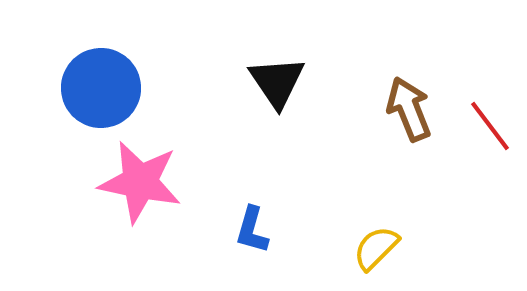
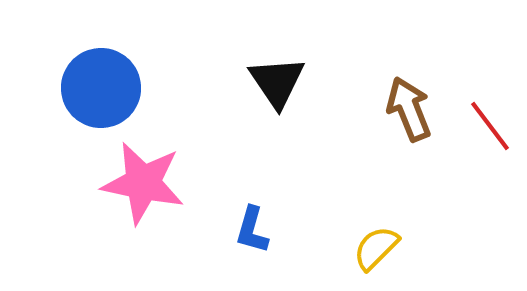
pink star: moved 3 px right, 1 px down
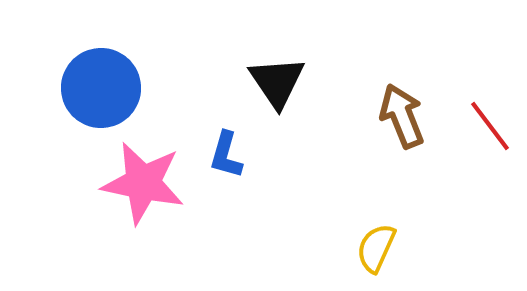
brown arrow: moved 7 px left, 7 px down
blue L-shape: moved 26 px left, 75 px up
yellow semicircle: rotated 21 degrees counterclockwise
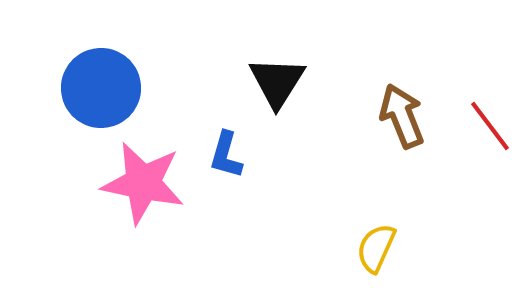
black triangle: rotated 6 degrees clockwise
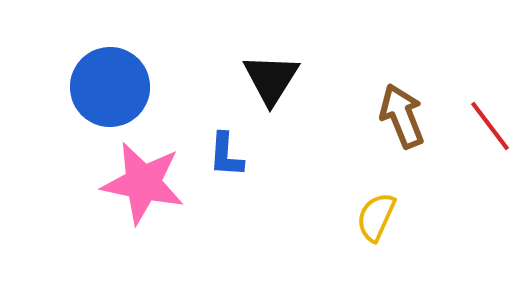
black triangle: moved 6 px left, 3 px up
blue circle: moved 9 px right, 1 px up
blue L-shape: rotated 12 degrees counterclockwise
yellow semicircle: moved 31 px up
